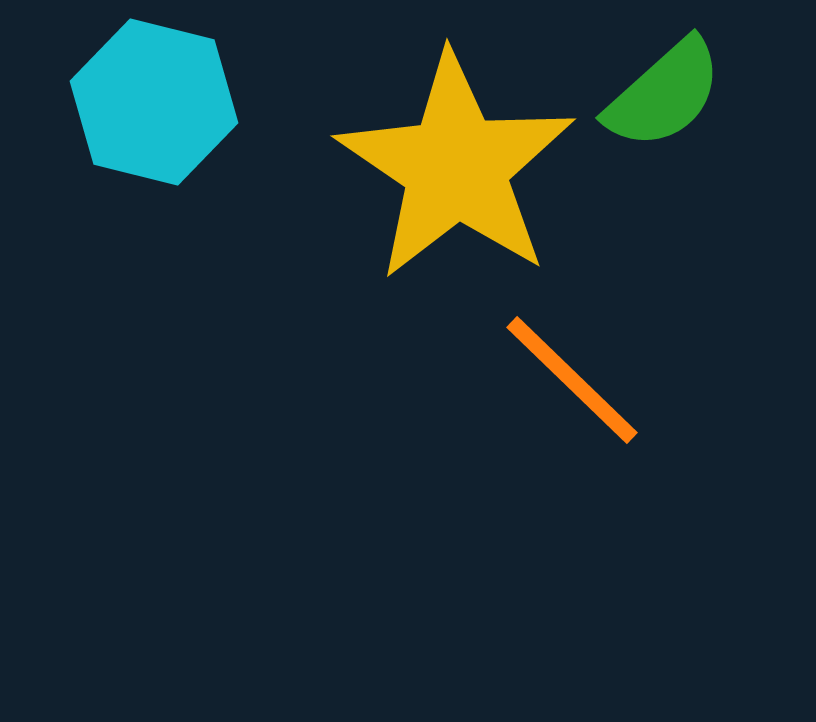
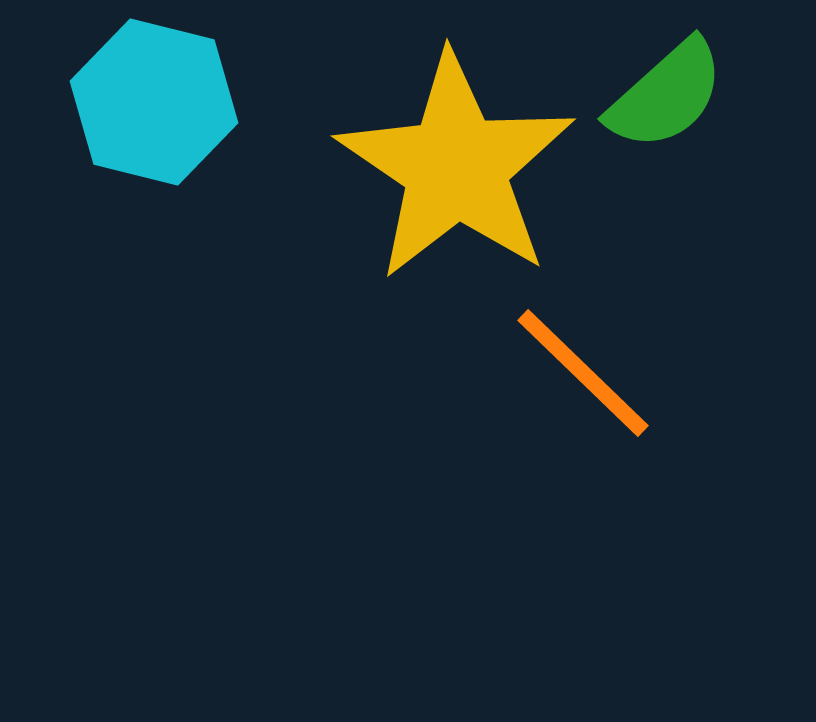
green semicircle: moved 2 px right, 1 px down
orange line: moved 11 px right, 7 px up
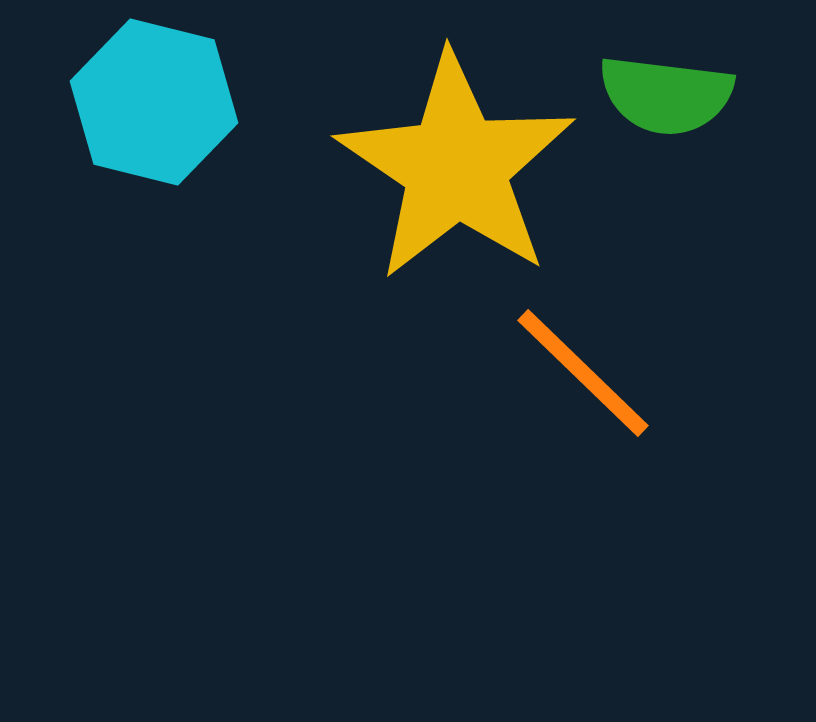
green semicircle: rotated 49 degrees clockwise
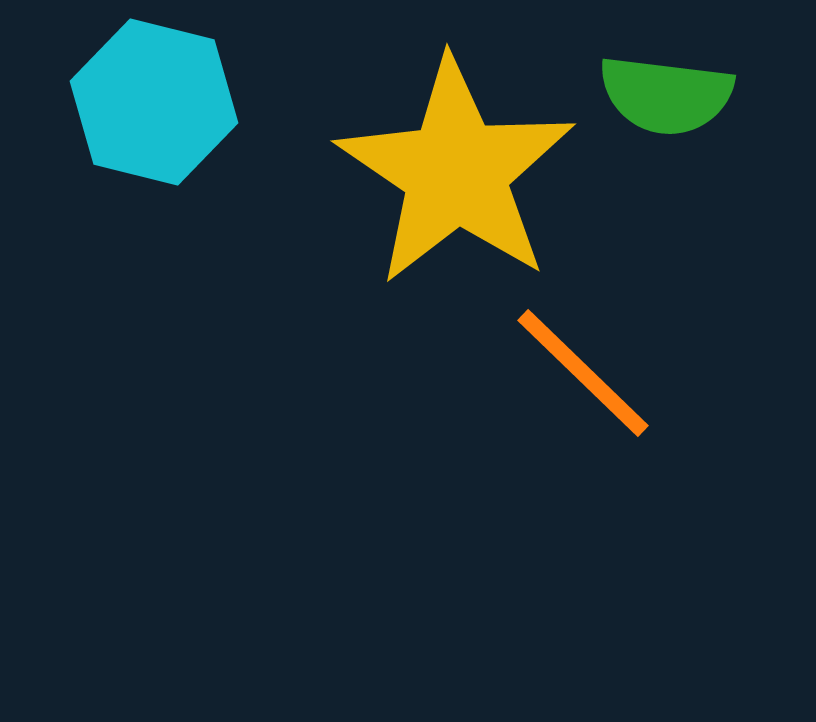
yellow star: moved 5 px down
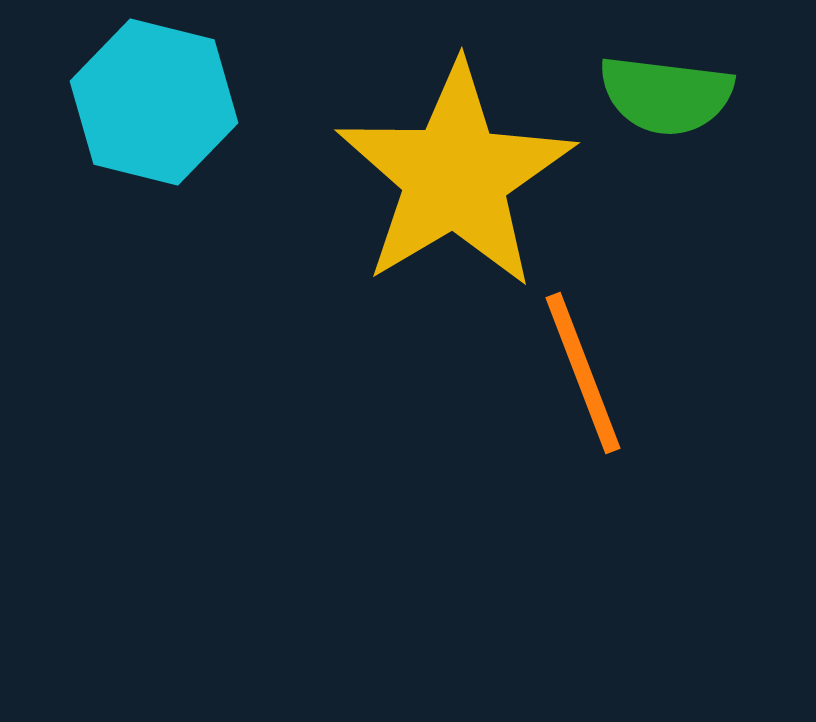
yellow star: moved 1 px left, 4 px down; rotated 7 degrees clockwise
orange line: rotated 25 degrees clockwise
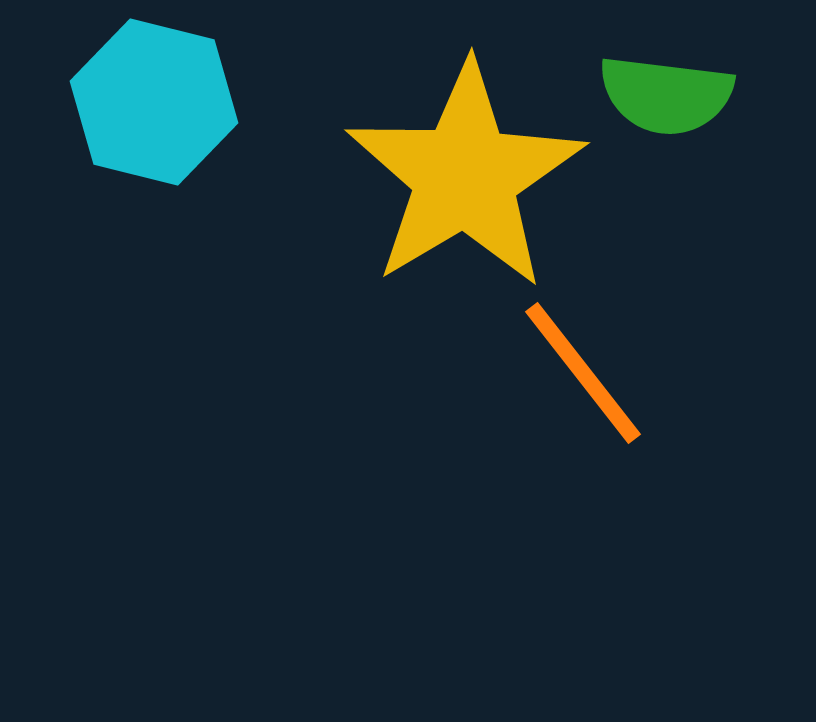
yellow star: moved 10 px right
orange line: rotated 17 degrees counterclockwise
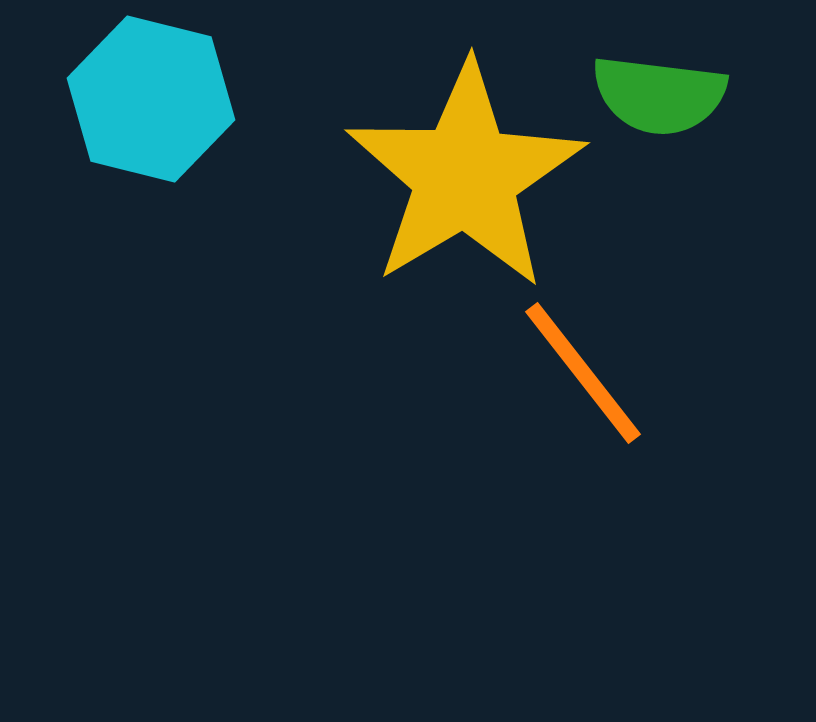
green semicircle: moved 7 px left
cyan hexagon: moved 3 px left, 3 px up
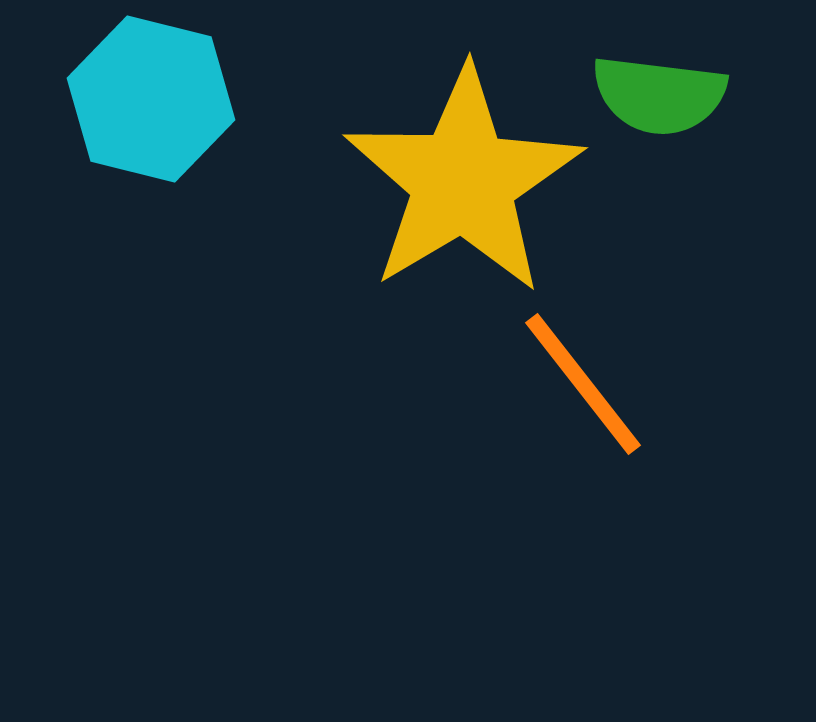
yellow star: moved 2 px left, 5 px down
orange line: moved 11 px down
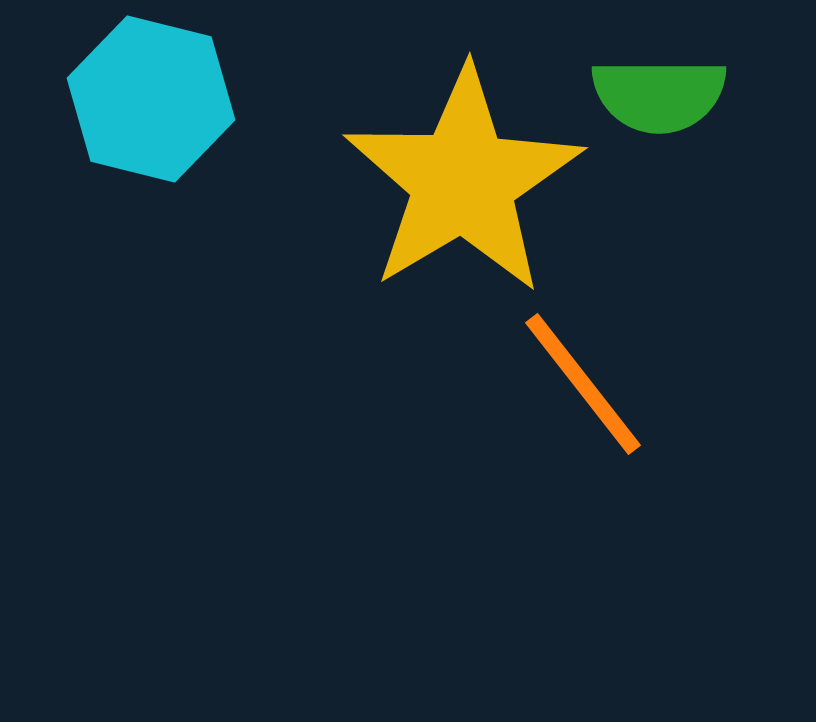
green semicircle: rotated 7 degrees counterclockwise
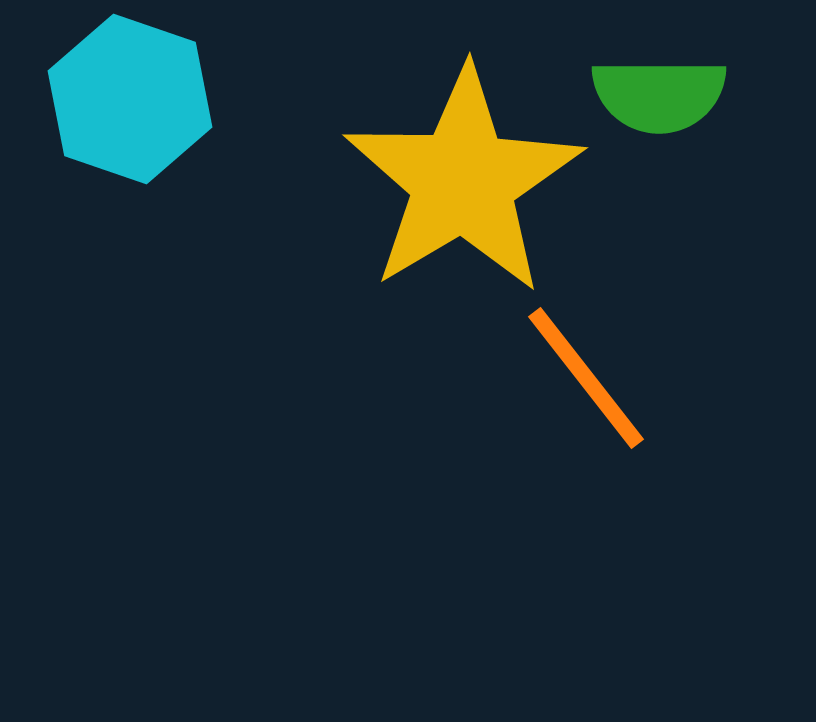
cyan hexagon: moved 21 px left; rotated 5 degrees clockwise
orange line: moved 3 px right, 6 px up
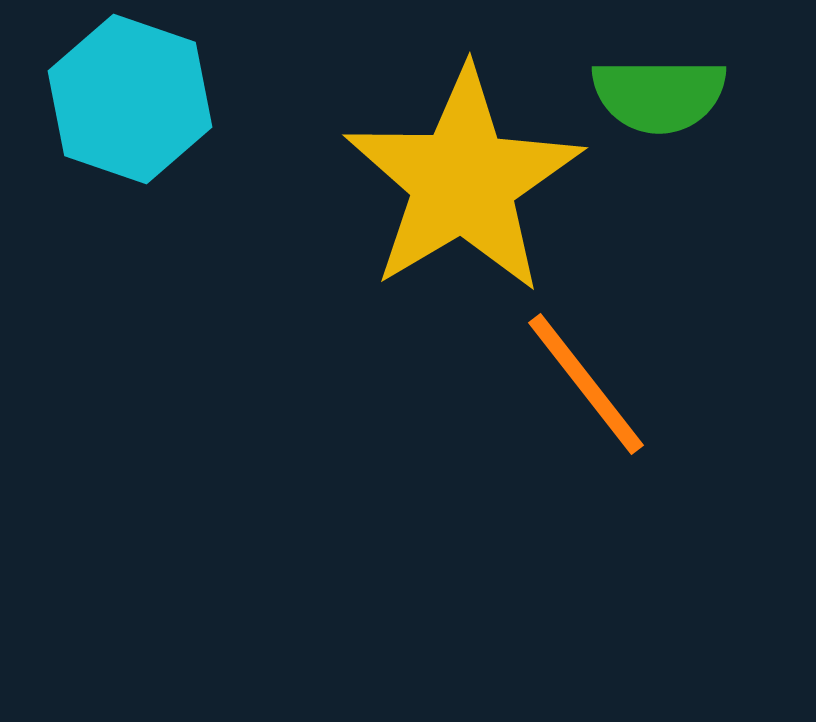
orange line: moved 6 px down
